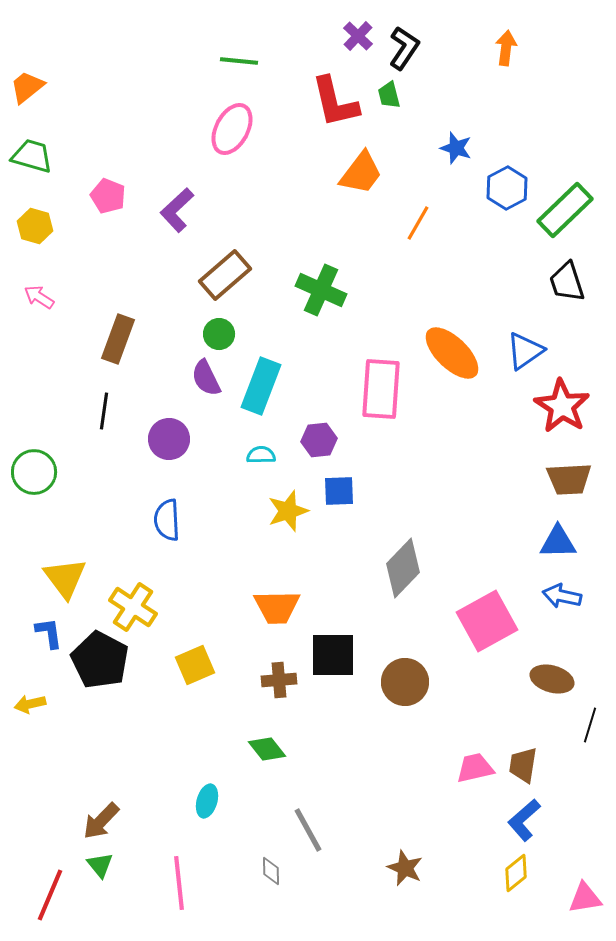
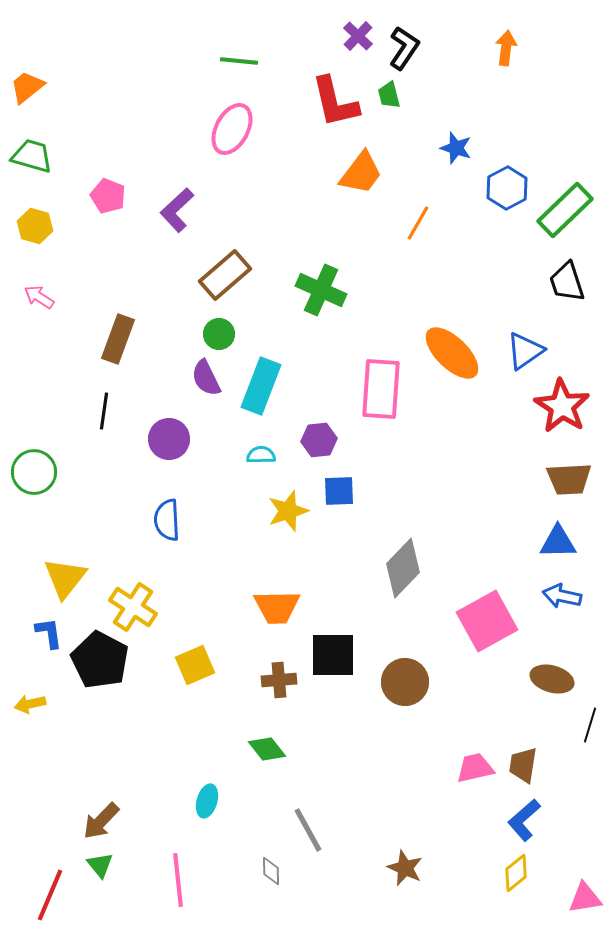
yellow triangle at (65, 578): rotated 15 degrees clockwise
pink line at (179, 883): moved 1 px left, 3 px up
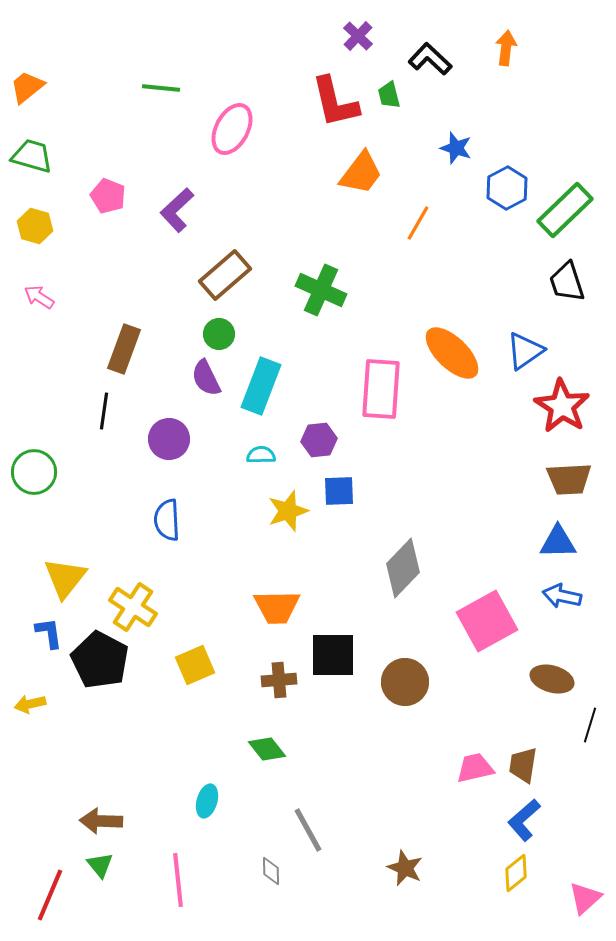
black L-shape at (404, 48): moved 26 px right, 11 px down; rotated 81 degrees counterclockwise
green line at (239, 61): moved 78 px left, 27 px down
brown rectangle at (118, 339): moved 6 px right, 10 px down
brown arrow at (101, 821): rotated 48 degrees clockwise
pink triangle at (585, 898): rotated 33 degrees counterclockwise
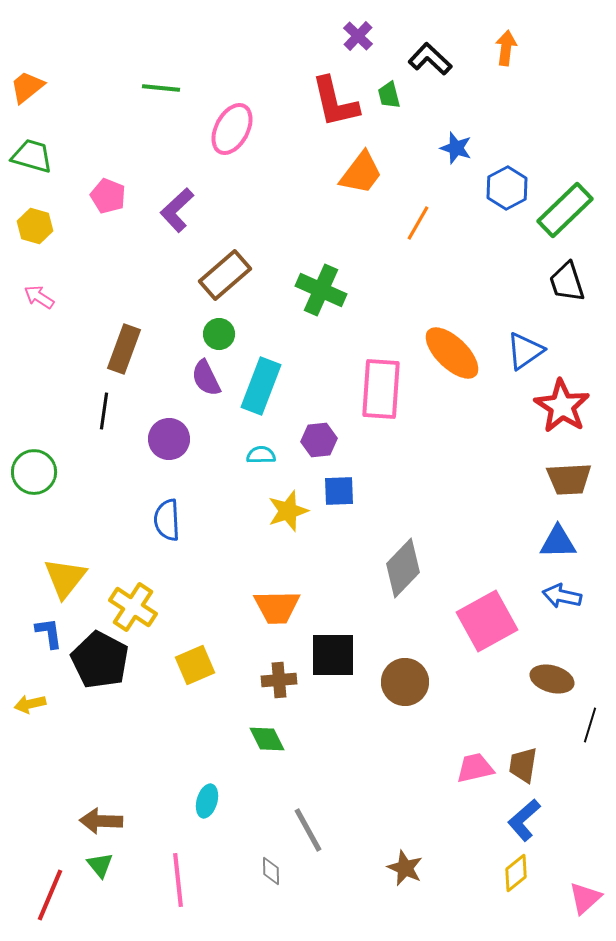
green diamond at (267, 749): moved 10 px up; rotated 12 degrees clockwise
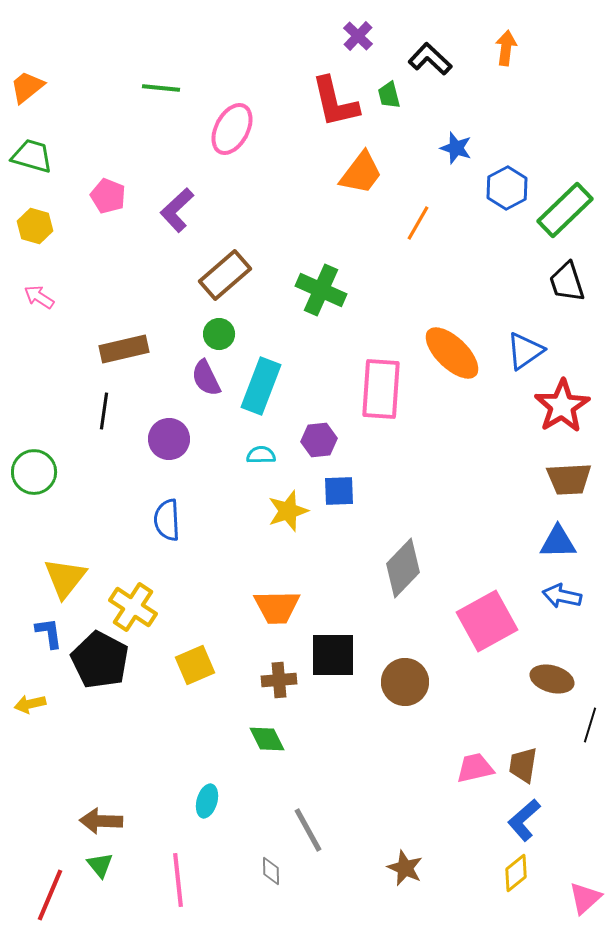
brown rectangle at (124, 349): rotated 57 degrees clockwise
red star at (562, 406): rotated 8 degrees clockwise
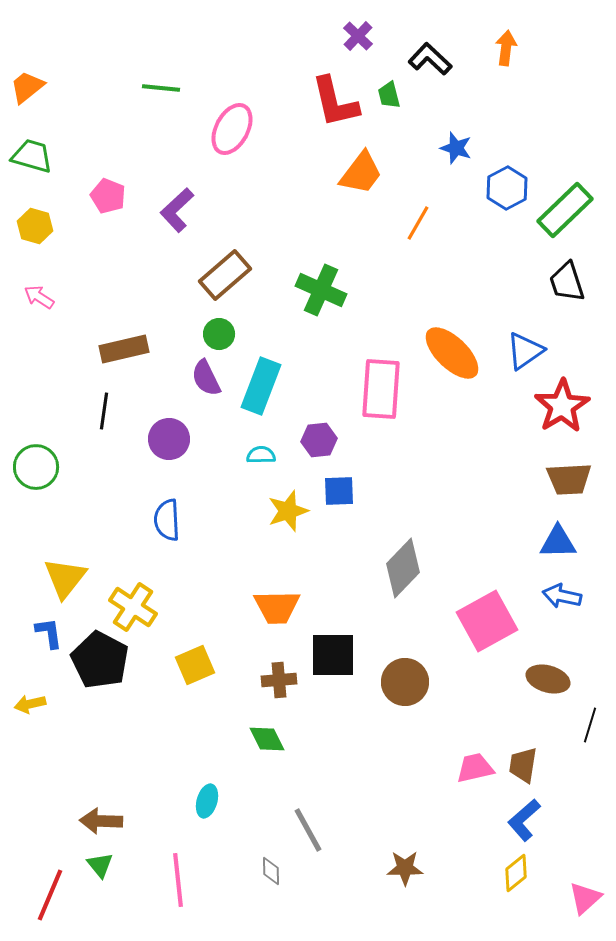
green circle at (34, 472): moved 2 px right, 5 px up
brown ellipse at (552, 679): moved 4 px left
brown star at (405, 868): rotated 24 degrees counterclockwise
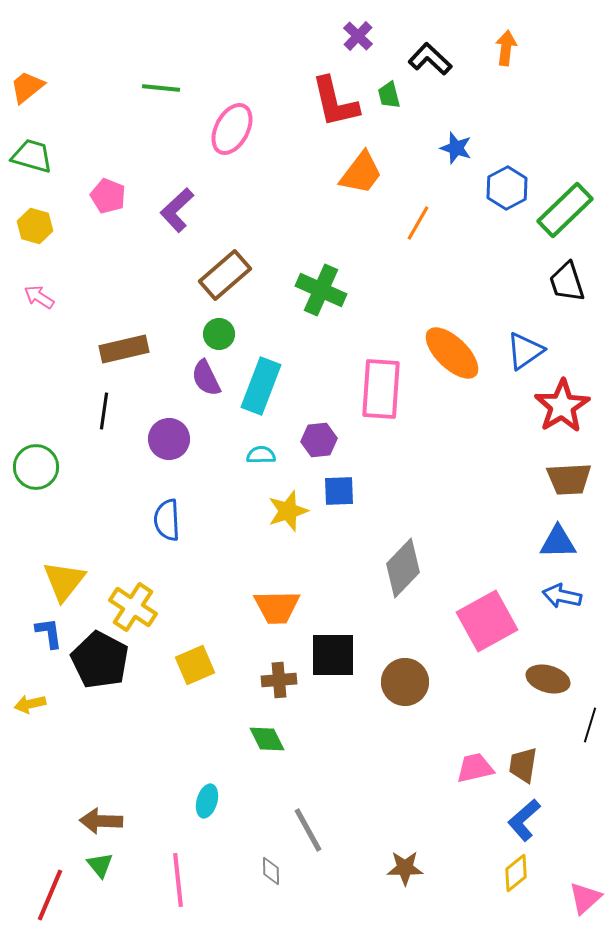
yellow triangle at (65, 578): moved 1 px left, 3 px down
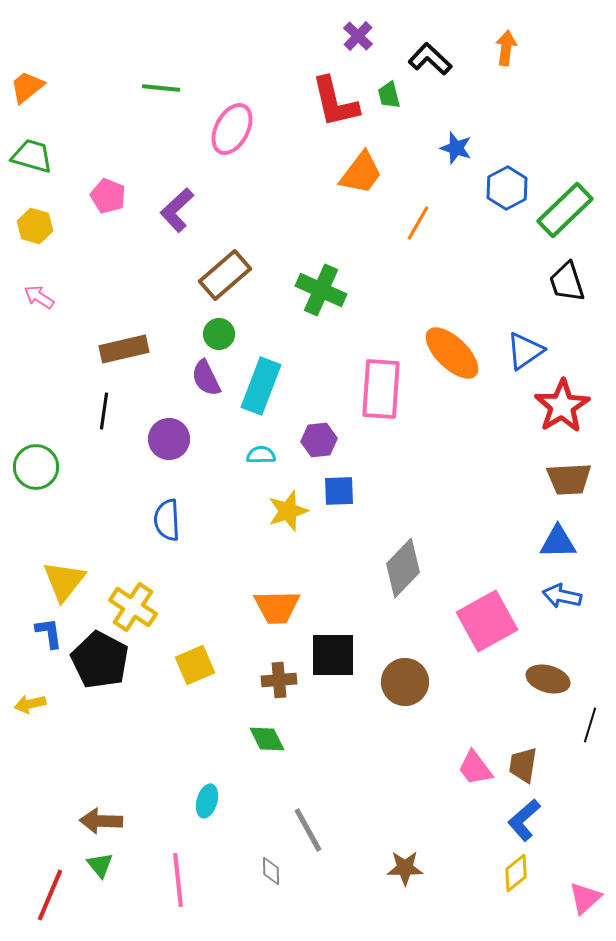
pink trapezoid at (475, 768): rotated 114 degrees counterclockwise
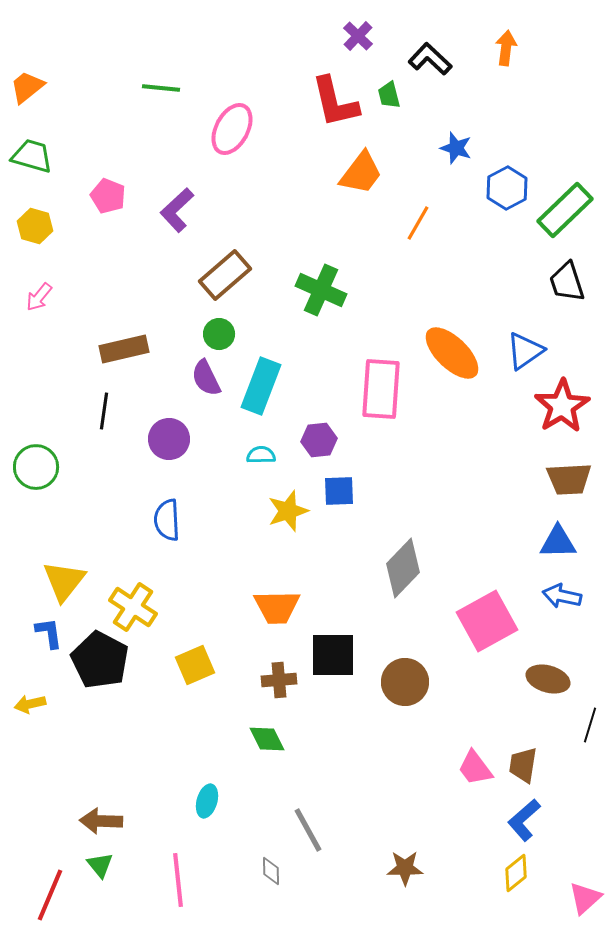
pink arrow at (39, 297): rotated 84 degrees counterclockwise
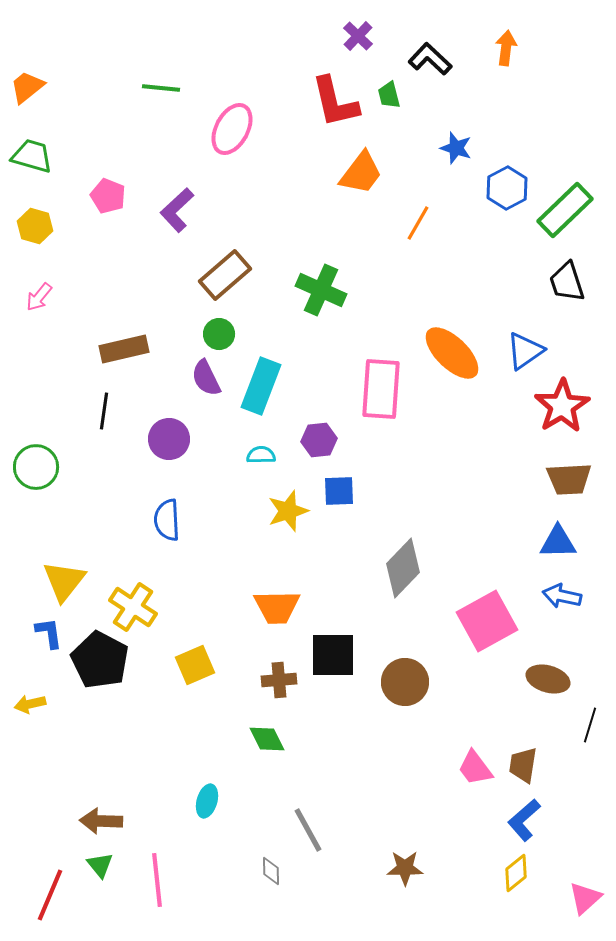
pink line at (178, 880): moved 21 px left
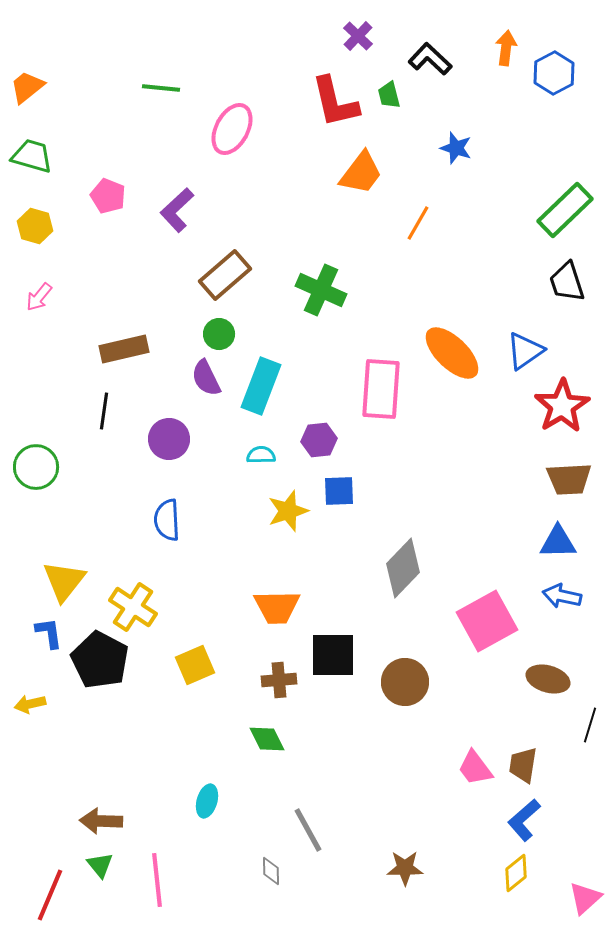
blue hexagon at (507, 188): moved 47 px right, 115 px up
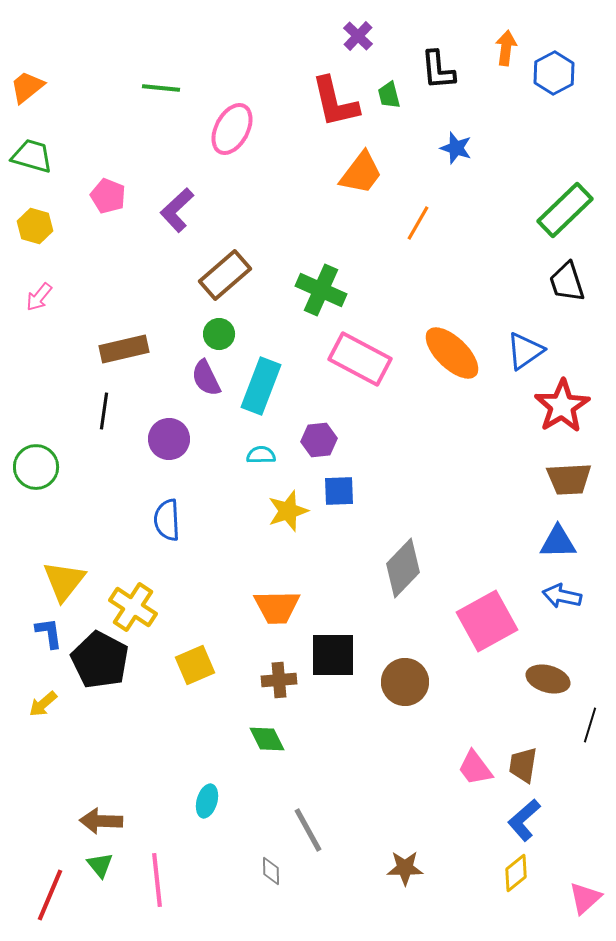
black L-shape at (430, 59): moved 8 px right, 11 px down; rotated 138 degrees counterclockwise
pink rectangle at (381, 389): moved 21 px left, 30 px up; rotated 66 degrees counterclockwise
yellow arrow at (30, 704): moved 13 px right; rotated 28 degrees counterclockwise
